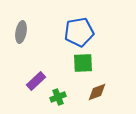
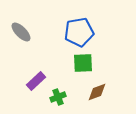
gray ellipse: rotated 55 degrees counterclockwise
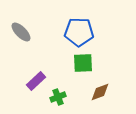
blue pentagon: rotated 12 degrees clockwise
brown diamond: moved 3 px right
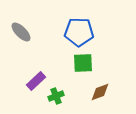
green cross: moved 2 px left, 1 px up
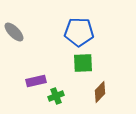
gray ellipse: moved 7 px left
purple rectangle: rotated 30 degrees clockwise
brown diamond: rotated 25 degrees counterclockwise
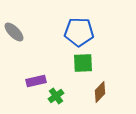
green cross: rotated 14 degrees counterclockwise
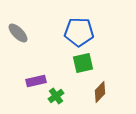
gray ellipse: moved 4 px right, 1 px down
green square: rotated 10 degrees counterclockwise
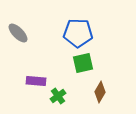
blue pentagon: moved 1 px left, 1 px down
purple rectangle: rotated 18 degrees clockwise
brown diamond: rotated 15 degrees counterclockwise
green cross: moved 2 px right
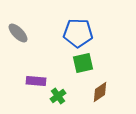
brown diamond: rotated 25 degrees clockwise
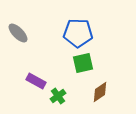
purple rectangle: rotated 24 degrees clockwise
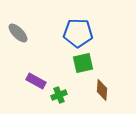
brown diamond: moved 2 px right, 2 px up; rotated 50 degrees counterclockwise
green cross: moved 1 px right, 1 px up; rotated 14 degrees clockwise
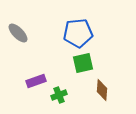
blue pentagon: rotated 8 degrees counterclockwise
purple rectangle: rotated 48 degrees counterclockwise
